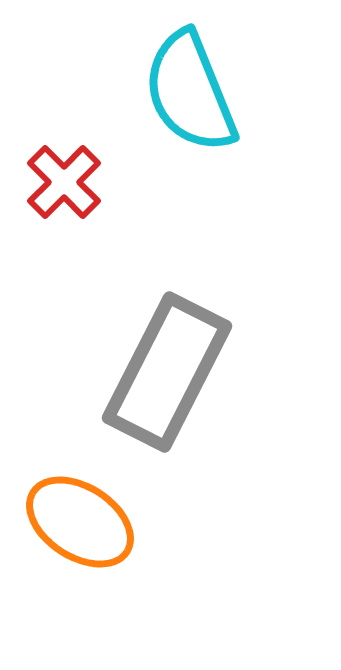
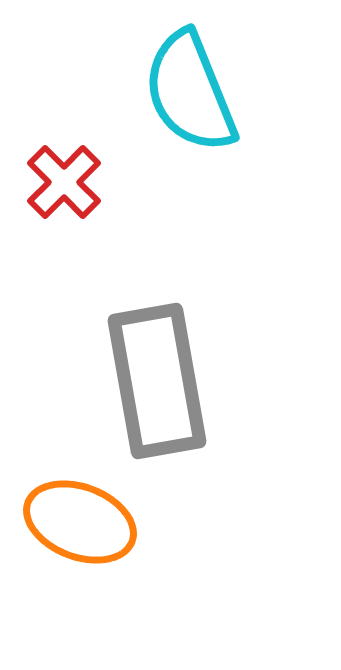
gray rectangle: moved 10 px left, 9 px down; rotated 37 degrees counterclockwise
orange ellipse: rotated 12 degrees counterclockwise
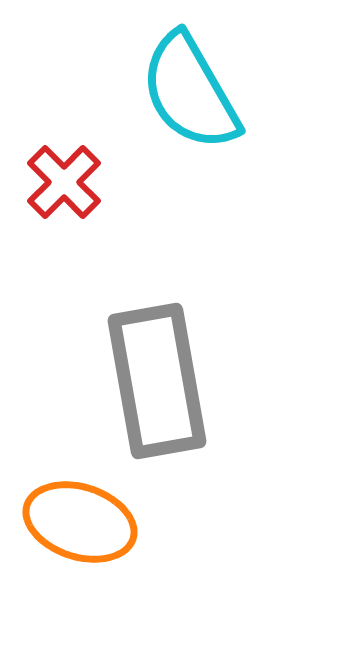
cyan semicircle: rotated 8 degrees counterclockwise
orange ellipse: rotated 3 degrees counterclockwise
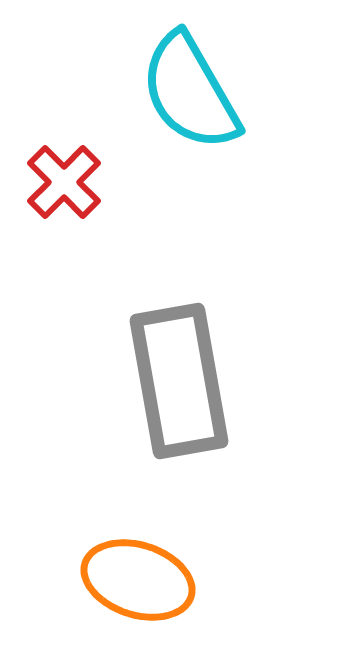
gray rectangle: moved 22 px right
orange ellipse: moved 58 px right, 58 px down
